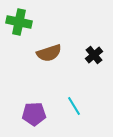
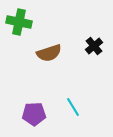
black cross: moved 9 px up
cyan line: moved 1 px left, 1 px down
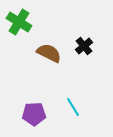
green cross: rotated 20 degrees clockwise
black cross: moved 10 px left
brown semicircle: rotated 135 degrees counterclockwise
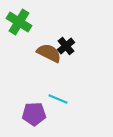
black cross: moved 18 px left
cyan line: moved 15 px left, 8 px up; rotated 36 degrees counterclockwise
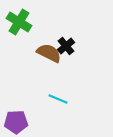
purple pentagon: moved 18 px left, 8 px down
